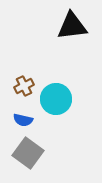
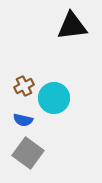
cyan circle: moved 2 px left, 1 px up
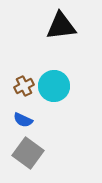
black triangle: moved 11 px left
cyan circle: moved 12 px up
blue semicircle: rotated 12 degrees clockwise
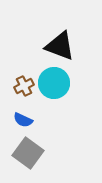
black triangle: moved 1 px left, 20 px down; rotated 28 degrees clockwise
cyan circle: moved 3 px up
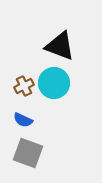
gray square: rotated 16 degrees counterclockwise
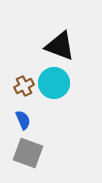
blue semicircle: rotated 138 degrees counterclockwise
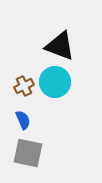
cyan circle: moved 1 px right, 1 px up
gray square: rotated 8 degrees counterclockwise
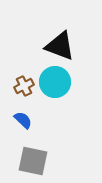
blue semicircle: rotated 24 degrees counterclockwise
gray square: moved 5 px right, 8 px down
